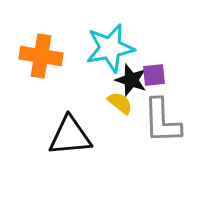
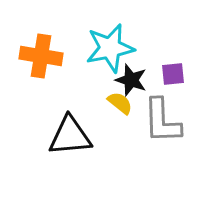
purple square: moved 19 px right, 1 px up
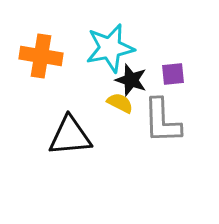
yellow semicircle: rotated 12 degrees counterclockwise
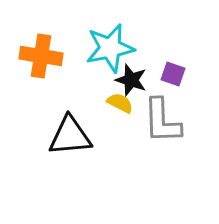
purple square: rotated 25 degrees clockwise
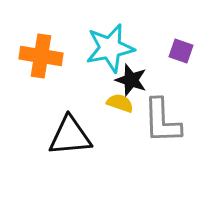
purple square: moved 8 px right, 23 px up
yellow semicircle: rotated 8 degrees counterclockwise
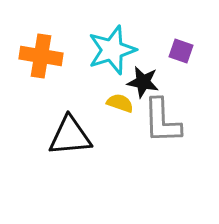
cyan star: moved 2 px right, 2 px down; rotated 6 degrees counterclockwise
black star: moved 12 px right, 2 px down; rotated 8 degrees counterclockwise
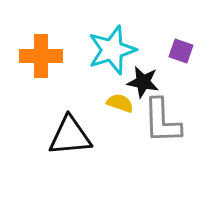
orange cross: rotated 9 degrees counterclockwise
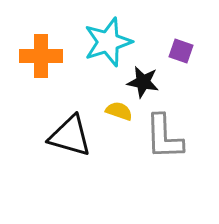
cyan star: moved 4 px left, 8 px up
yellow semicircle: moved 1 px left, 8 px down
gray L-shape: moved 2 px right, 16 px down
black triangle: rotated 21 degrees clockwise
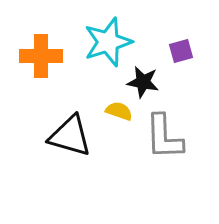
purple square: rotated 35 degrees counterclockwise
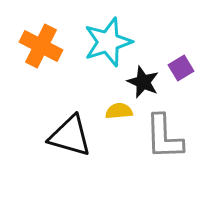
purple square: moved 17 px down; rotated 15 degrees counterclockwise
orange cross: moved 10 px up; rotated 27 degrees clockwise
black star: rotated 12 degrees clockwise
yellow semicircle: rotated 24 degrees counterclockwise
